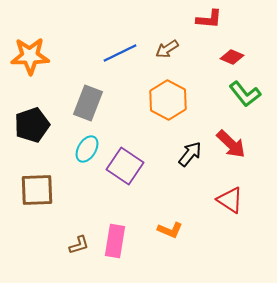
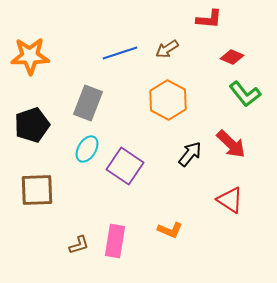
blue line: rotated 8 degrees clockwise
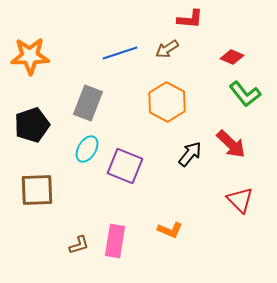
red L-shape: moved 19 px left
orange hexagon: moved 1 px left, 2 px down
purple square: rotated 12 degrees counterclockwise
red triangle: moved 10 px right; rotated 12 degrees clockwise
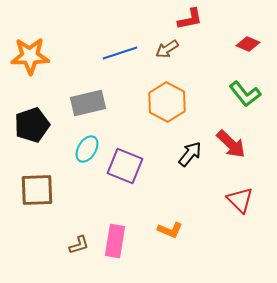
red L-shape: rotated 16 degrees counterclockwise
red diamond: moved 16 px right, 13 px up
gray rectangle: rotated 56 degrees clockwise
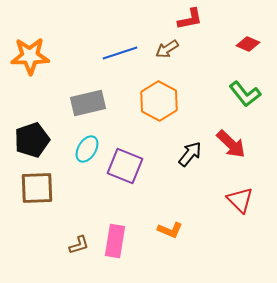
orange hexagon: moved 8 px left, 1 px up
black pentagon: moved 15 px down
brown square: moved 2 px up
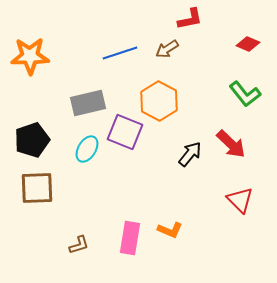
purple square: moved 34 px up
pink rectangle: moved 15 px right, 3 px up
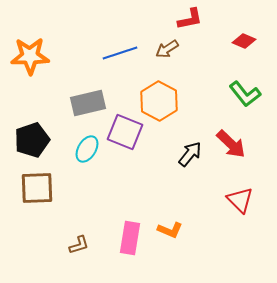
red diamond: moved 4 px left, 3 px up
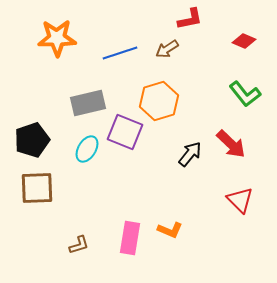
orange star: moved 27 px right, 18 px up
orange hexagon: rotated 15 degrees clockwise
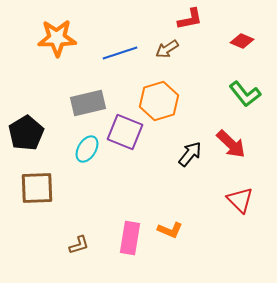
red diamond: moved 2 px left
black pentagon: moved 6 px left, 7 px up; rotated 12 degrees counterclockwise
